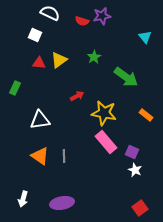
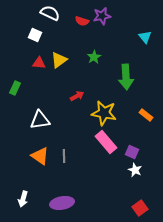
green arrow: rotated 50 degrees clockwise
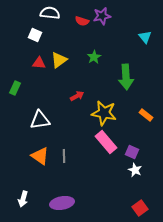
white semicircle: rotated 18 degrees counterclockwise
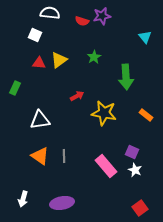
pink rectangle: moved 24 px down
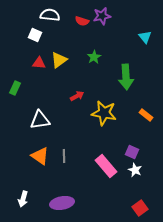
white semicircle: moved 2 px down
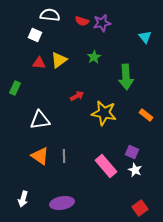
purple star: moved 7 px down
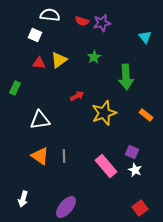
yellow star: rotated 30 degrees counterclockwise
purple ellipse: moved 4 px right, 4 px down; rotated 40 degrees counterclockwise
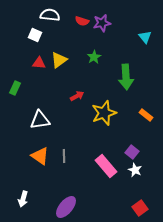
purple square: rotated 16 degrees clockwise
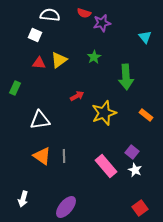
red semicircle: moved 2 px right, 8 px up
orange triangle: moved 2 px right
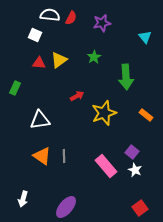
red semicircle: moved 13 px left, 5 px down; rotated 80 degrees counterclockwise
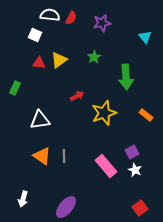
purple square: rotated 24 degrees clockwise
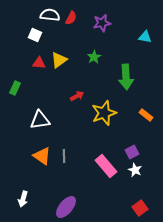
cyan triangle: rotated 40 degrees counterclockwise
